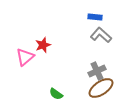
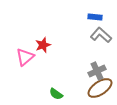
brown ellipse: moved 1 px left
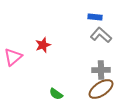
pink triangle: moved 12 px left
gray cross: moved 4 px right, 1 px up; rotated 24 degrees clockwise
brown ellipse: moved 1 px right, 1 px down
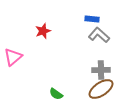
blue rectangle: moved 3 px left, 2 px down
gray L-shape: moved 2 px left
red star: moved 14 px up
